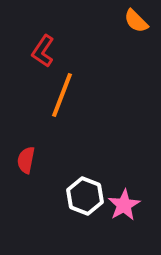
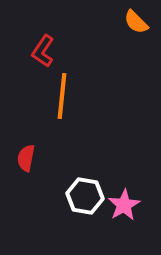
orange semicircle: moved 1 px down
orange line: moved 1 px down; rotated 15 degrees counterclockwise
red semicircle: moved 2 px up
white hexagon: rotated 12 degrees counterclockwise
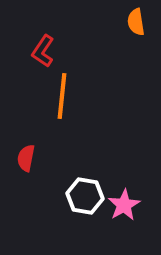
orange semicircle: rotated 36 degrees clockwise
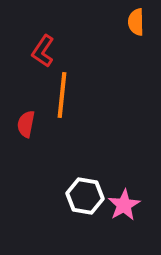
orange semicircle: rotated 8 degrees clockwise
orange line: moved 1 px up
red semicircle: moved 34 px up
